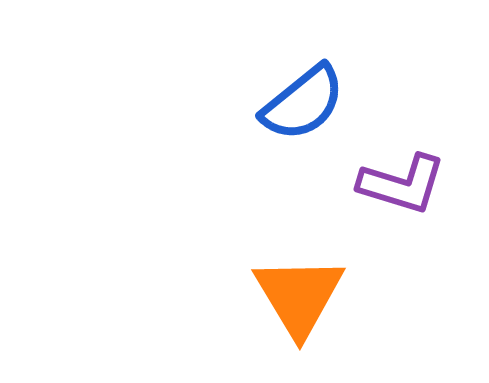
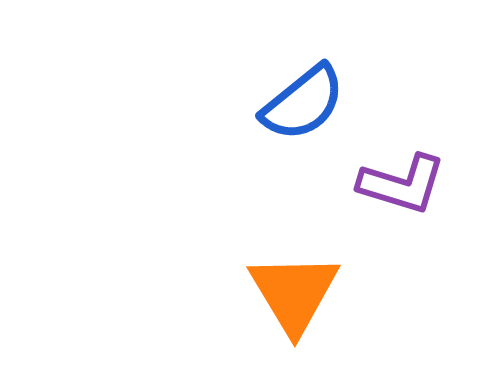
orange triangle: moved 5 px left, 3 px up
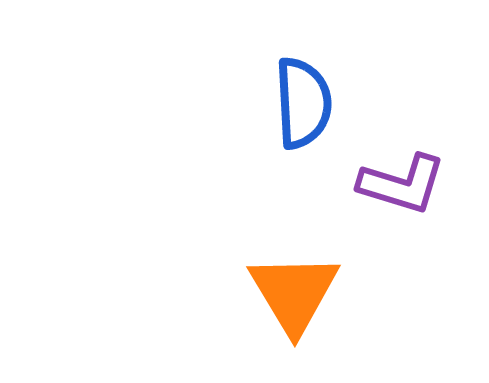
blue semicircle: rotated 54 degrees counterclockwise
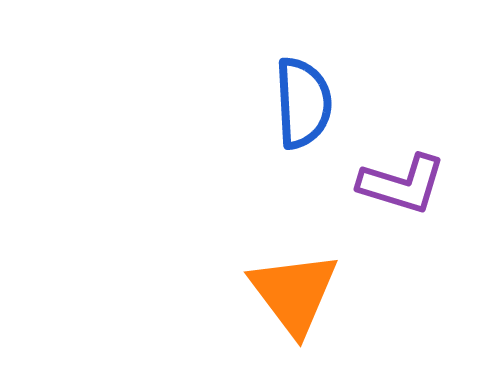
orange triangle: rotated 6 degrees counterclockwise
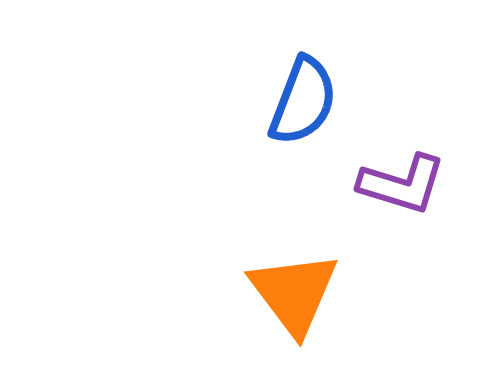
blue semicircle: moved 2 px up; rotated 24 degrees clockwise
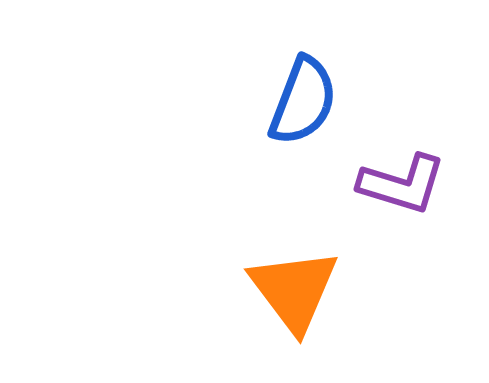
orange triangle: moved 3 px up
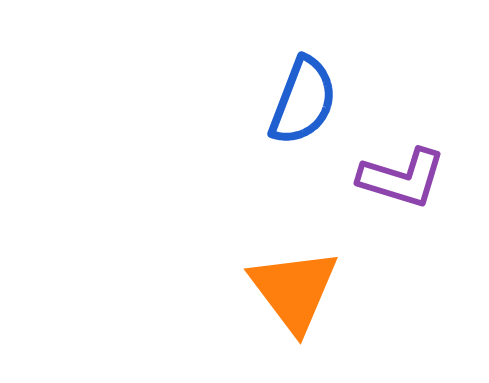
purple L-shape: moved 6 px up
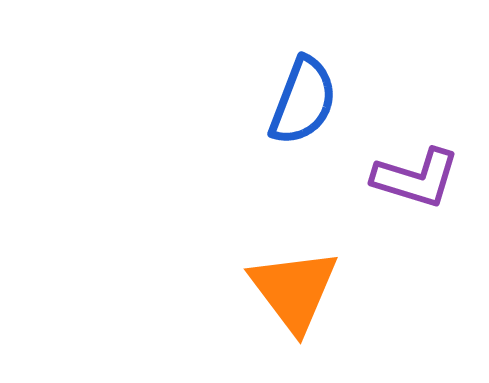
purple L-shape: moved 14 px right
